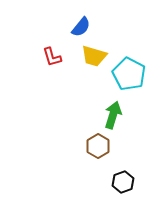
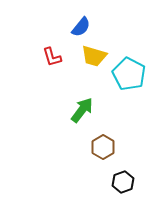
green arrow: moved 31 px left, 5 px up; rotated 20 degrees clockwise
brown hexagon: moved 5 px right, 1 px down
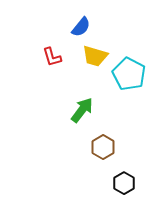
yellow trapezoid: moved 1 px right
black hexagon: moved 1 px right, 1 px down; rotated 10 degrees counterclockwise
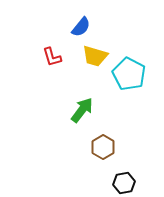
black hexagon: rotated 20 degrees clockwise
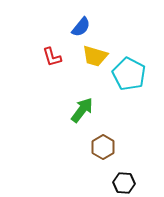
black hexagon: rotated 15 degrees clockwise
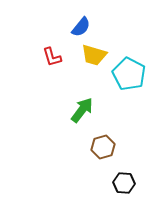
yellow trapezoid: moved 1 px left, 1 px up
brown hexagon: rotated 15 degrees clockwise
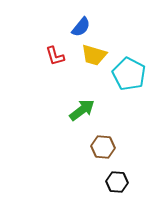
red L-shape: moved 3 px right, 1 px up
green arrow: rotated 16 degrees clockwise
brown hexagon: rotated 20 degrees clockwise
black hexagon: moved 7 px left, 1 px up
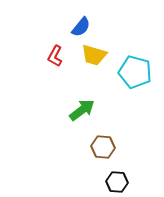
red L-shape: rotated 45 degrees clockwise
cyan pentagon: moved 6 px right, 2 px up; rotated 12 degrees counterclockwise
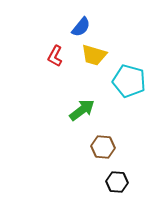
cyan pentagon: moved 6 px left, 9 px down
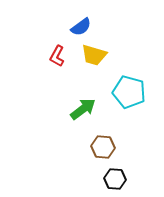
blue semicircle: rotated 15 degrees clockwise
red L-shape: moved 2 px right
cyan pentagon: moved 11 px down
green arrow: moved 1 px right, 1 px up
black hexagon: moved 2 px left, 3 px up
